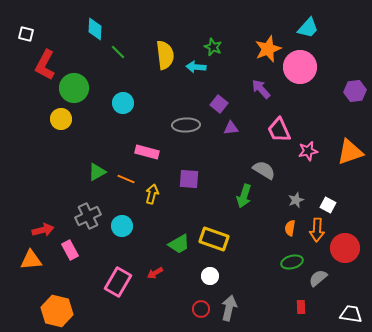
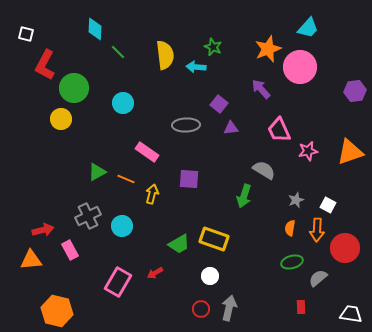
pink rectangle at (147, 152): rotated 20 degrees clockwise
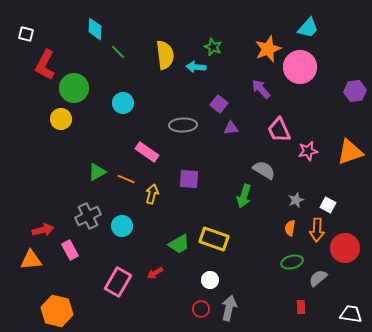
gray ellipse at (186, 125): moved 3 px left
white circle at (210, 276): moved 4 px down
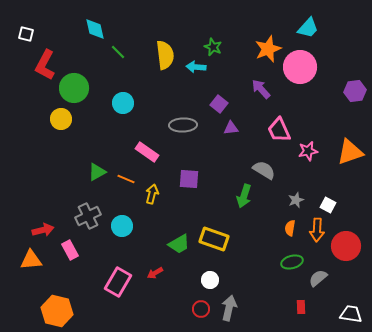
cyan diamond at (95, 29): rotated 15 degrees counterclockwise
red circle at (345, 248): moved 1 px right, 2 px up
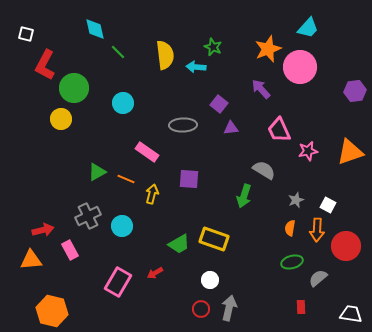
orange hexagon at (57, 311): moved 5 px left
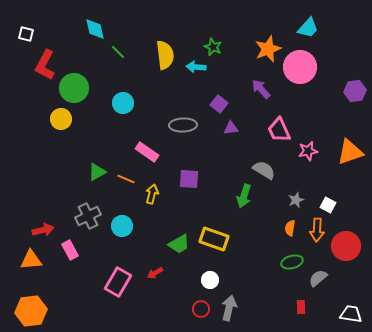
orange hexagon at (52, 311): moved 21 px left; rotated 20 degrees counterclockwise
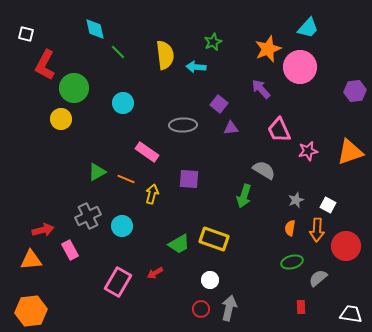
green star at (213, 47): moved 5 px up; rotated 24 degrees clockwise
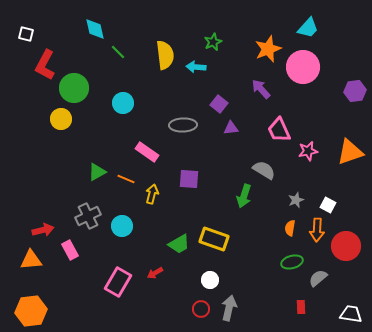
pink circle at (300, 67): moved 3 px right
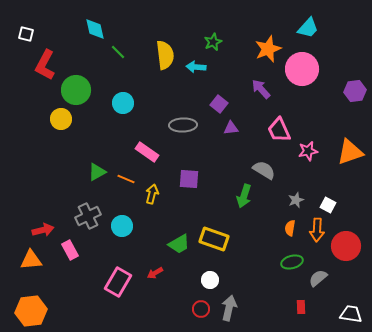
pink circle at (303, 67): moved 1 px left, 2 px down
green circle at (74, 88): moved 2 px right, 2 px down
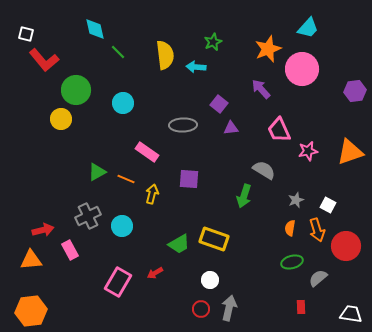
red L-shape at (45, 65): moved 1 px left, 5 px up; rotated 68 degrees counterclockwise
orange arrow at (317, 230): rotated 20 degrees counterclockwise
